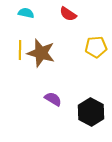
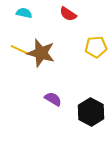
cyan semicircle: moved 2 px left
yellow line: rotated 66 degrees counterclockwise
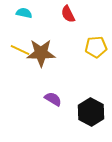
red semicircle: rotated 30 degrees clockwise
brown star: rotated 16 degrees counterclockwise
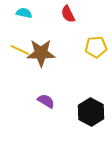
purple semicircle: moved 7 px left, 2 px down
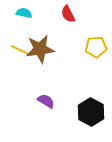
brown star: moved 1 px left, 4 px up; rotated 8 degrees counterclockwise
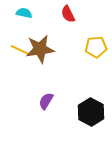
purple semicircle: rotated 90 degrees counterclockwise
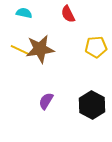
black hexagon: moved 1 px right, 7 px up
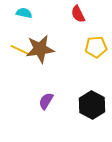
red semicircle: moved 10 px right
